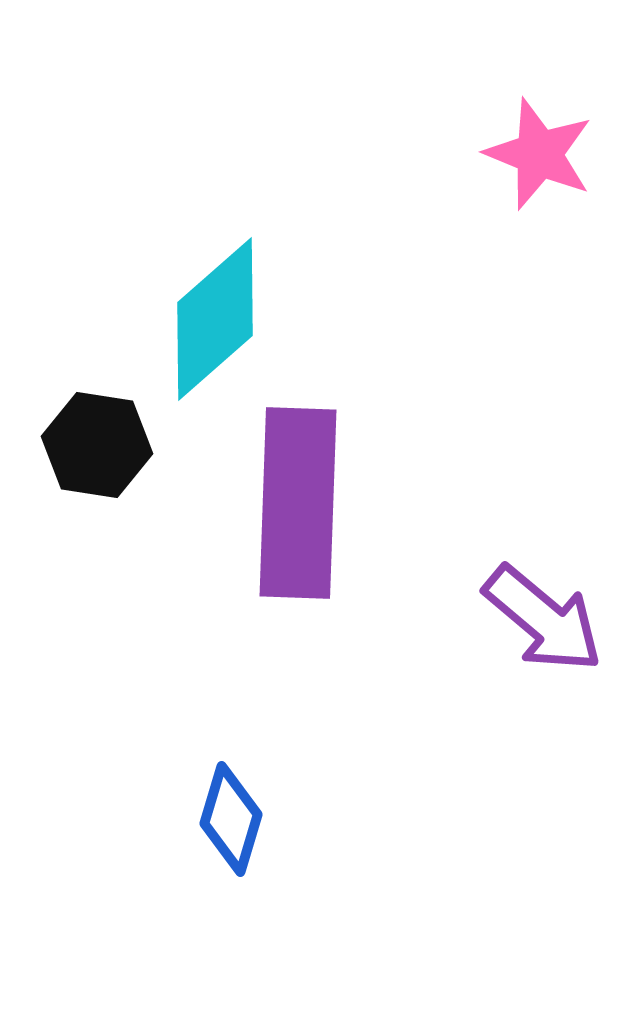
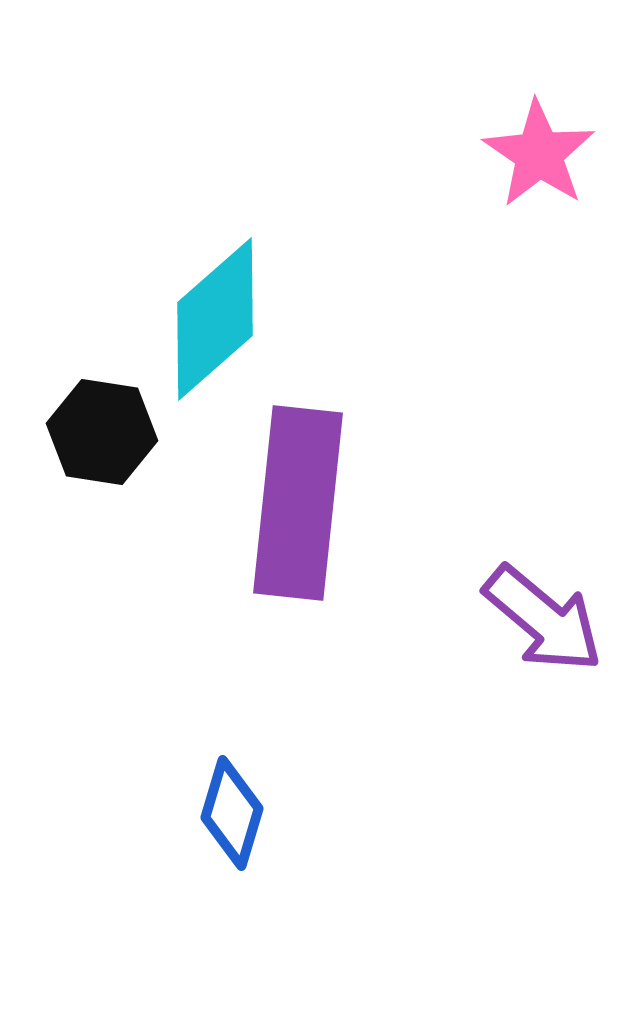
pink star: rotated 12 degrees clockwise
black hexagon: moved 5 px right, 13 px up
purple rectangle: rotated 4 degrees clockwise
blue diamond: moved 1 px right, 6 px up
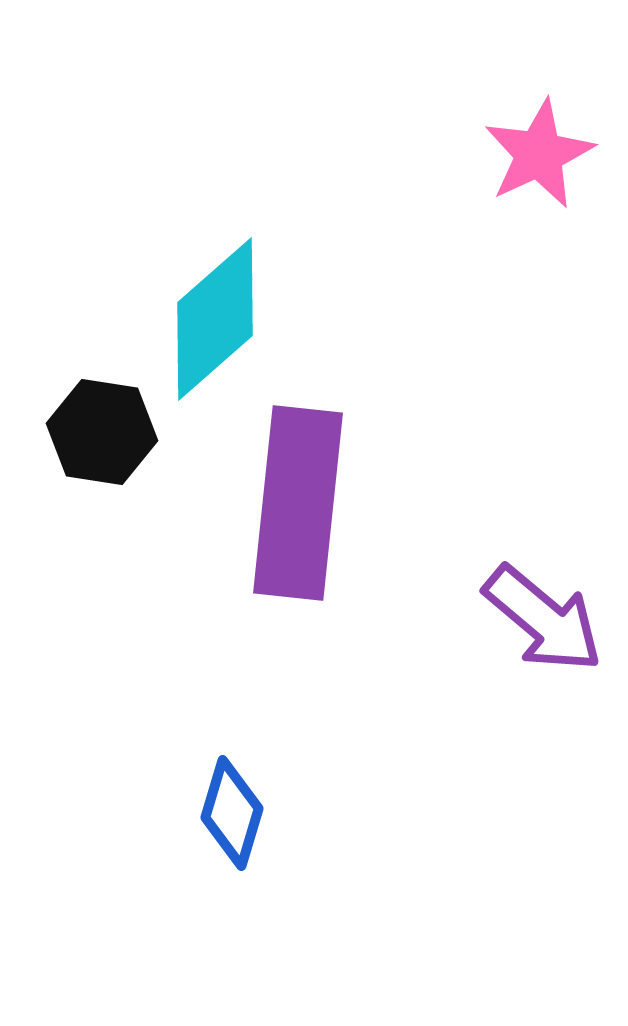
pink star: rotated 13 degrees clockwise
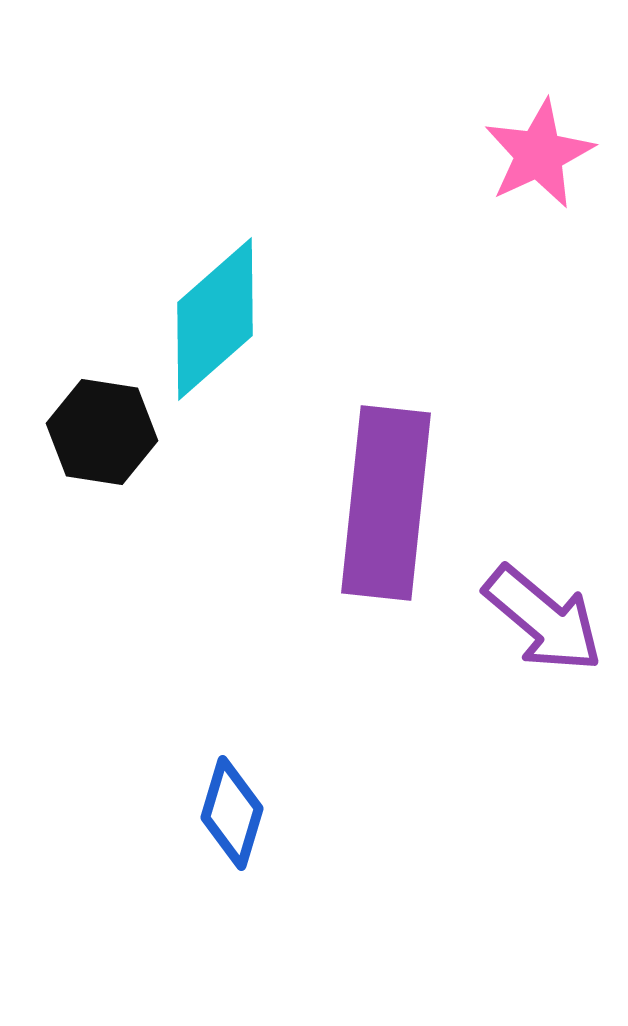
purple rectangle: moved 88 px right
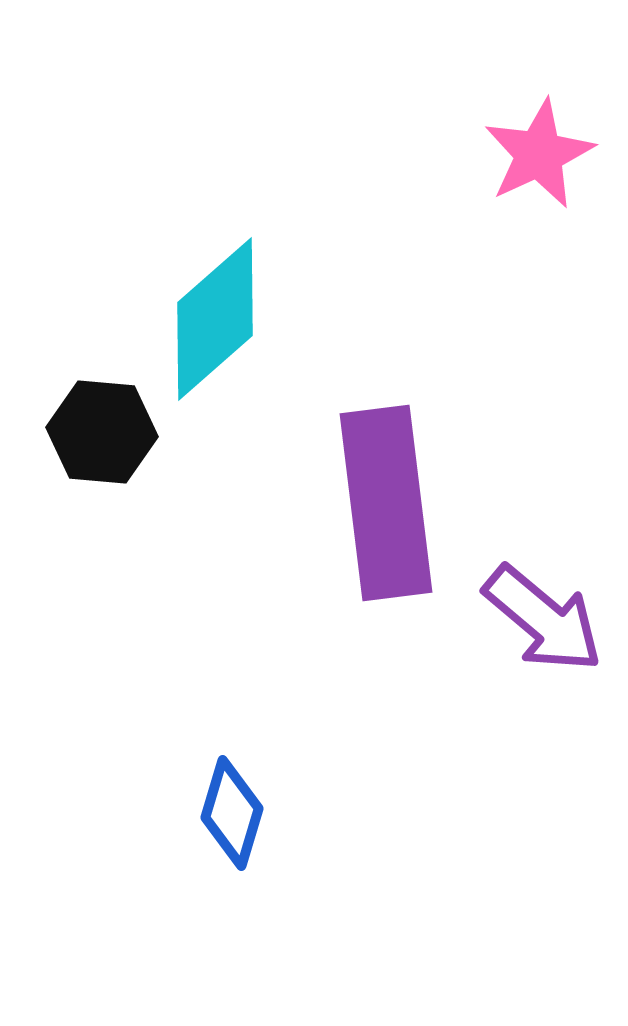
black hexagon: rotated 4 degrees counterclockwise
purple rectangle: rotated 13 degrees counterclockwise
